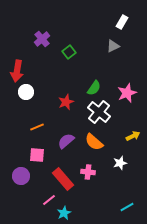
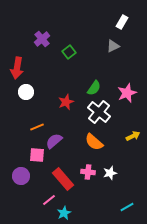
red arrow: moved 3 px up
purple semicircle: moved 12 px left
white star: moved 10 px left, 10 px down
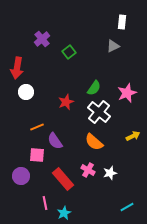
white rectangle: rotated 24 degrees counterclockwise
purple semicircle: moved 1 px right; rotated 84 degrees counterclockwise
pink cross: moved 2 px up; rotated 24 degrees clockwise
pink line: moved 4 px left, 3 px down; rotated 64 degrees counterclockwise
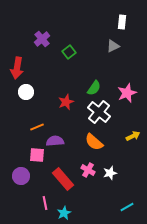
purple semicircle: rotated 120 degrees clockwise
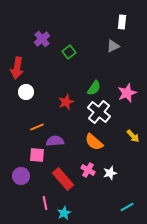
yellow arrow: rotated 72 degrees clockwise
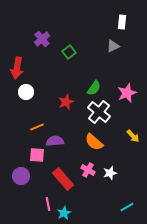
pink line: moved 3 px right, 1 px down
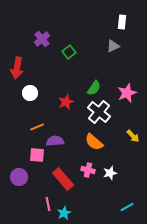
white circle: moved 4 px right, 1 px down
pink cross: rotated 16 degrees counterclockwise
purple circle: moved 2 px left, 1 px down
